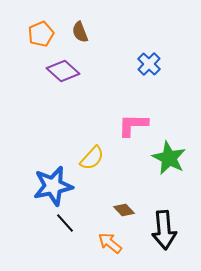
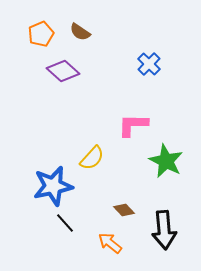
brown semicircle: rotated 35 degrees counterclockwise
green star: moved 3 px left, 3 px down
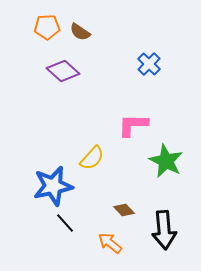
orange pentagon: moved 6 px right, 7 px up; rotated 20 degrees clockwise
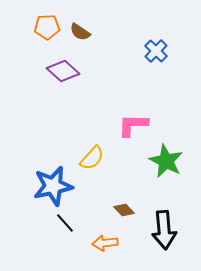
blue cross: moved 7 px right, 13 px up
orange arrow: moved 5 px left; rotated 45 degrees counterclockwise
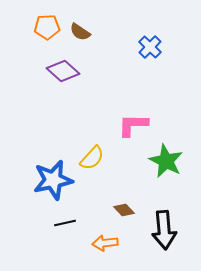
blue cross: moved 6 px left, 4 px up
blue star: moved 6 px up
black line: rotated 60 degrees counterclockwise
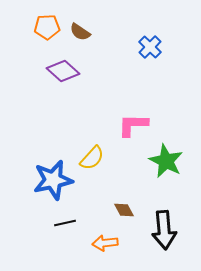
brown diamond: rotated 15 degrees clockwise
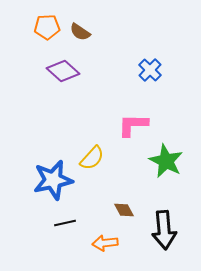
blue cross: moved 23 px down
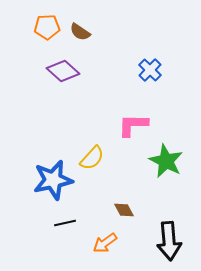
black arrow: moved 5 px right, 11 px down
orange arrow: rotated 30 degrees counterclockwise
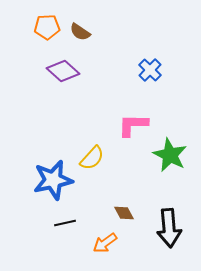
green star: moved 4 px right, 6 px up
brown diamond: moved 3 px down
black arrow: moved 13 px up
